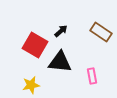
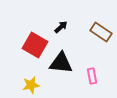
black arrow: moved 4 px up
black triangle: moved 1 px right, 1 px down
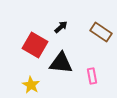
yellow star: rotated 30 degrees counterclockwise
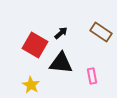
black arrow: moved 6 px down
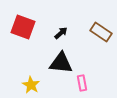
red square: moved 12 px left, 18 px up; rotated 10 degrees counterclockwise
pink rectangle: moved 10 px left, 7 px down
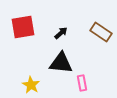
red square: rotated 30 degrees counterclockwise
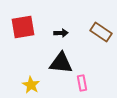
black arrow: rotated 40 degrees clockwise
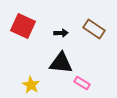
red square: moved 1 px up; rotated 35 degrees clockwise
brown rectangle: moved 7 px left, 3 px up
pink rectangle: rotated 49 degrees counterclockwise
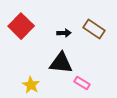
red square: moved 2 px left; rotated 20 degrees clockwise
black arrow: moved 3 px right
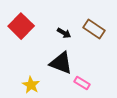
black arrow: rotated 32 degrees clockwise
black triangle: rotated 15 degrees clockwise
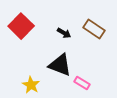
black triangle: moved 1 px left, 2 px down
